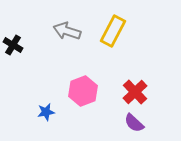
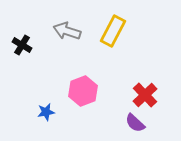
black cross: moved 9 px right
red cross: moved 10 px right, 3 px down
purple semicircle: moved 1 px right
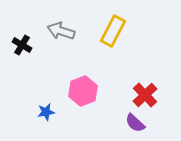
gray arrow: moved 6 px left
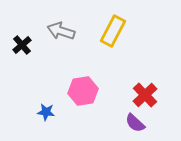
black cross: rotated 18 degrees clockwise
pink hexagon: rotated 12 degrees clockwise
blue star: rotated 18 degrees clockwise
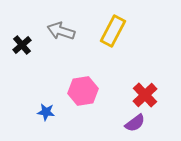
purple semicircle: rotated 80 degrees counterclockwise
